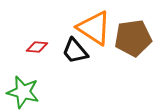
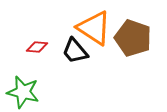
brown pentagon: rotated 27 degrees clockwise
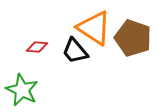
green star: moved 1 px left, 2 px up; rotated 12 degrees clockwise
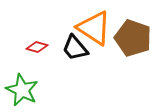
red diamond: rotated 10 degrees clockwise
black trapezoid: moved 3 px up
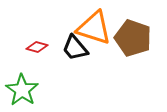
orange triangle: rotated 15 degrees counterclockwise
green star: rotated 8 degrees clockwise
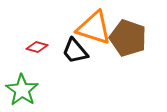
brown pentagon: moved 5 px left
black trapezoid: moved 3 px down
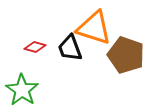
brown pentagon: moved 2 px left, 17 px down
red diamond: moved 2 px left
black trapezoid: moved 5 px left, 3 px up; rotated 20 degrees clockwise
